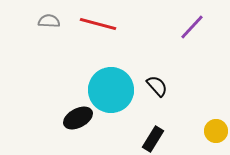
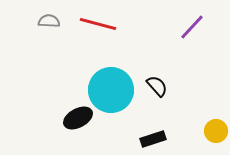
black rectangle: rotated 40 degrees clockwise
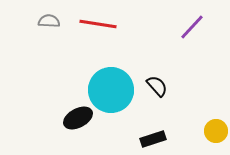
red line: rotated 6 degrees counterclockwise
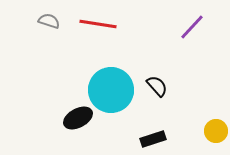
gray semicircle: rotated 15 degrees clockwise
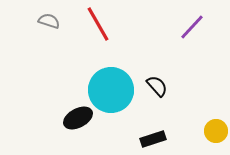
red line: rotated 51 degrees clockwise
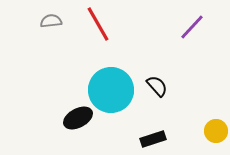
gray semicircle: moved 2 px right; rotated 25 degrees counterclockwise
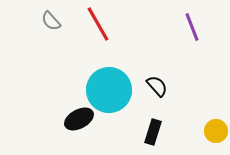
gray semicircle: rotated 125 degrees counterclockwise
purple line: rotated 64 degrees counterclockwise
cyan circle: moved 2 px left
black ellipse: moved 1 px right, 1 px down
black rectangle: moved 7 px up; rotated 55 degrees counterclockwise
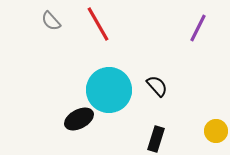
purple line: moved 6 px right, 1 px down; rotated 48 degrees clockwise
black rectangle: moved 3 px right, 7 px down
